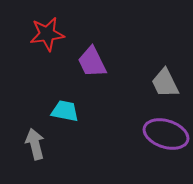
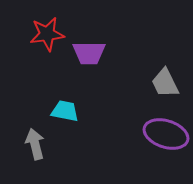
purple trapezoid: moved 3 px left, 9 px up; rotated 64 degrees counterclockwise
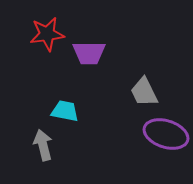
gray trapezoid: moved 21 px left, 9 px down
gray arrow: moved 8 px right, 1 px down
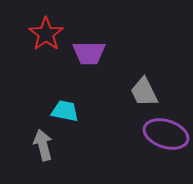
red star: moved 1 px left; rotated 28 degrees counterclockwise
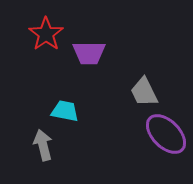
purple ellipse: rotated 27 degrees clockwise
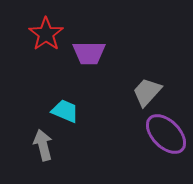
gray trapezoid: moved 3 px right; rotated 68 degrees clockwise
cyan trapezoid: rotated 12 degrees clockwise
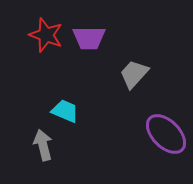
red star: moved 1 px down; rotated 16 degrees counterclockwise
purple trapezoid: moved 15 px up
gray trapezoid: moved 13 px left, 18 px up
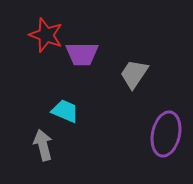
purple trapezoid: moved 7 px left, 16 px down
gray trapezoid: rotated 8 degrees counterclockwise
purple ellipse: rotated 57 degrees clockwise
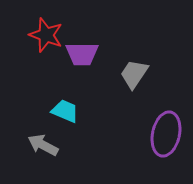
gray arrow: rotated 48 degrees counterclockwise
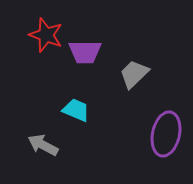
purple trapezoid: moved 3 px right, 2 px up
gray trapezoid: rotated 12 degrees clockwise
cyan trapezoid: moved 11 px right, 1 px up
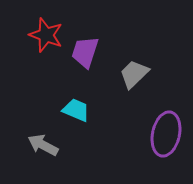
purple trapezoid: rotated 108 degrees clockwise
